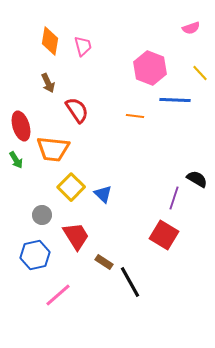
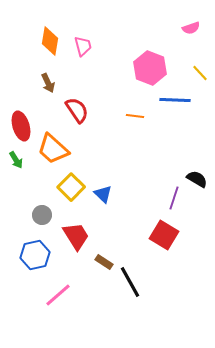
orange trapezoid: rotated 36 degrees clockwise
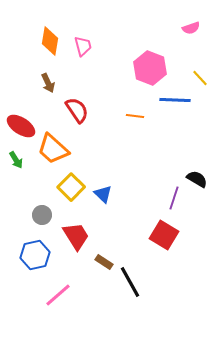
yellow line: moved 5 px down
red ellipse: rotated 40 degrees counterclockwise
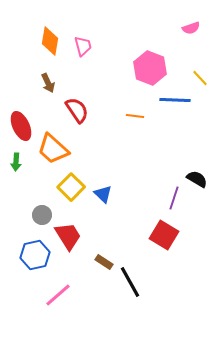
red ellipse: rotated 32 degrees clockwise
green arrow: moved 2 px down; rotated 36 degrees clockwise
red trapezoid: moved 8 px left
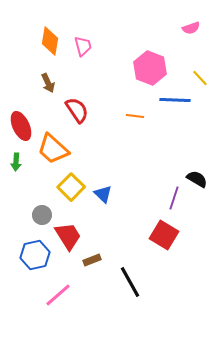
brown rectangle: moved 12 px left, 2 px up; rotated 54 degrees counterclockwise
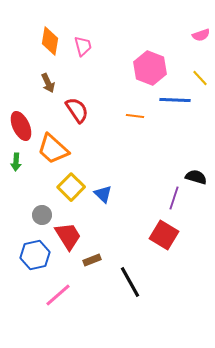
pink semicircle: moved 10 px right, 7 px down
black semicircle: moved 1 px left, 2 px up; rotated 15 degrees counterclockwise
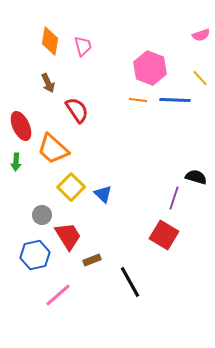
orange line: moved 3 px right, 16 px up
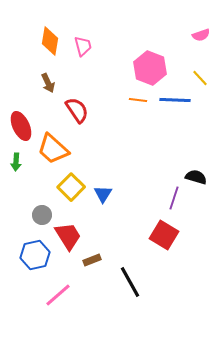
blue triangle: rotated 18 degrees clockwise
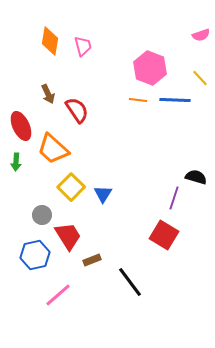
brown arrow: moved 11 px down
black line: rotated 8 degrees counterclockwise
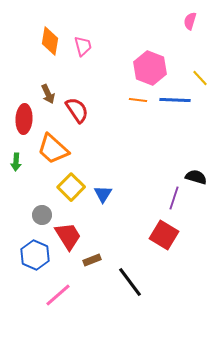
pink semicircle: moved 11 px left, 14 px up; rotated 126 degrees clockwise
red ellipse: moved 3 px right, 7 px up; rotated 28 degrees clockwise
blue hexagon: rotated 24 degrees counterclockwise
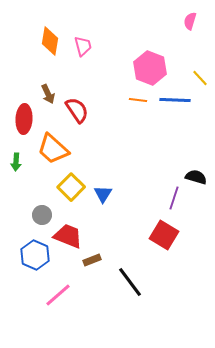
red trapezoid: rotated 36 degrees counterclockwise
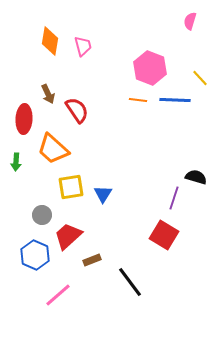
yellow square: rotated 36 degrees clockwise
red trapezoid: rotated 64 degrees counterclockwise
